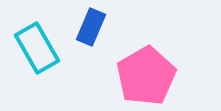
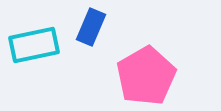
cyan rectangle: moved 3 px left, 3 px up; rotated 72 degrees counterclockwise
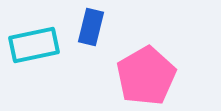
blue rectangle: rotated 9 degrees counterclockwise
